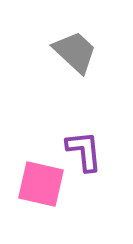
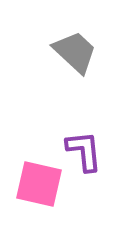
pink square: moved 2 px left
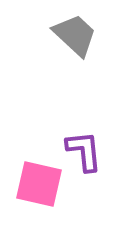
gray trapezoid: moved 17 px up
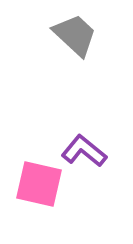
purple L-shape: rotated 45 degrees counterclockwise
